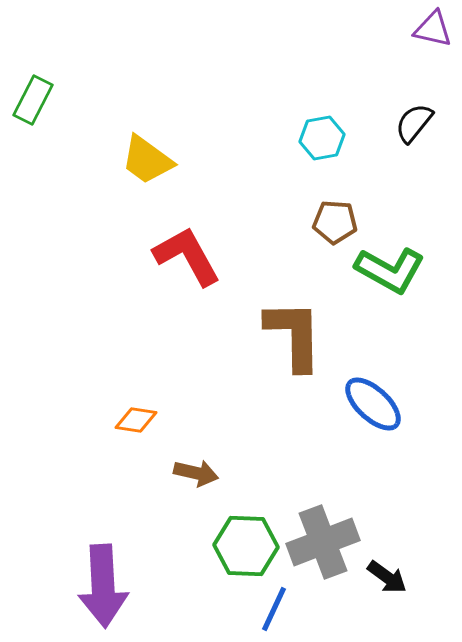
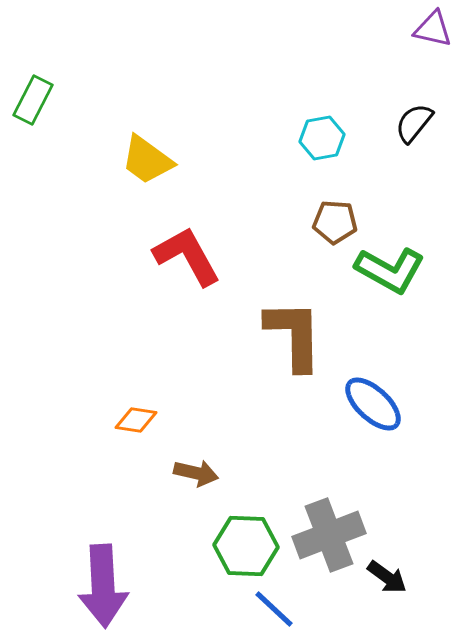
gray cross: moved 6 px right, 7 px up
blue line: rotated 72 degrees counterclockwise
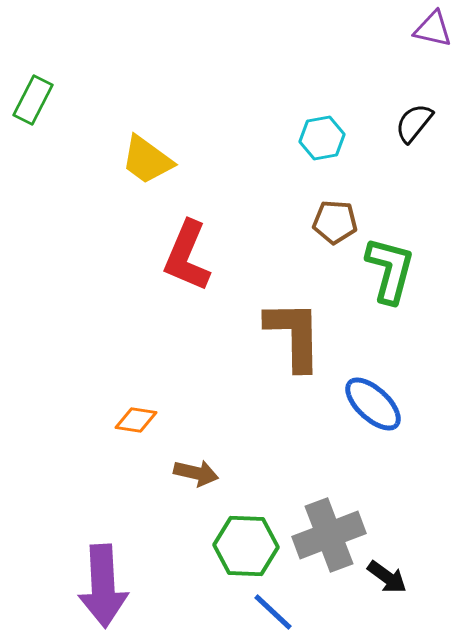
red L-shape: rotated 128 degrees counterclockwise
green L-shape: rotated 104 degrees counterclockwise
blue line: moved 1 px left, 3 px down
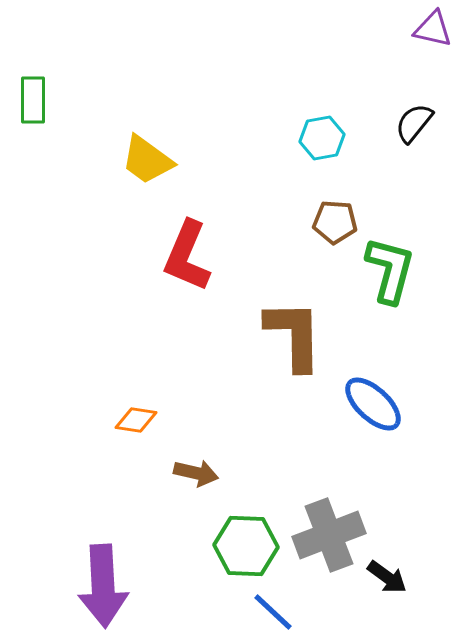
green rectangle: rotated 27 degrees counterclockwise
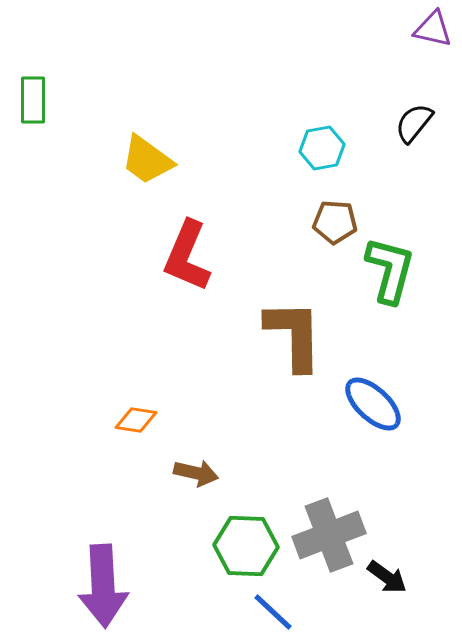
cyan hexagon: moved 10 px down
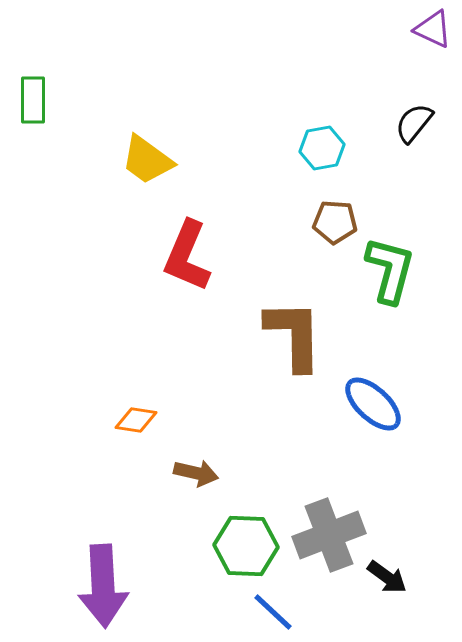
purple triangle: rotated 12 degrees clockwise
